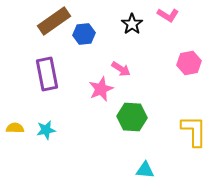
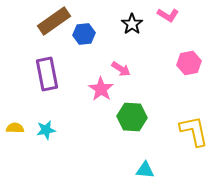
pink star: rotated 15 degrees counterclockwise
yellow L-shape: rotated 12 degrees counterclockwise
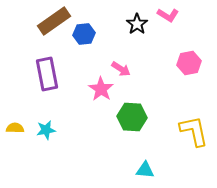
black star: moved 5 px right
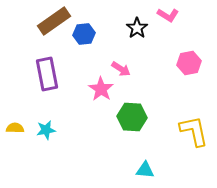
black star: moved 4 px down
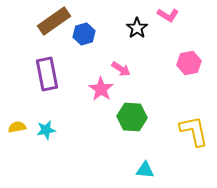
blue hexagon: rotated 10 degrees counterclockwise
yellow semicircle: moved 2 px right, 1 px up; rotated 12 degrees counterclockwise
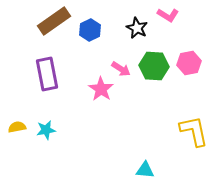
black star: rotated 10 degrees counterclockwise
blue hexagon: moved 6 px right, 4 px up; rotated 10 degrees counterclockwise
green hexagon: moved 22 px right, 51 px up
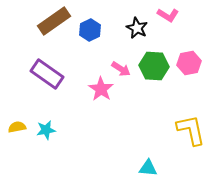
purple rectangle: rotated 44 degrees counterclockwise
yellow L-shape: moved 3 px left, 1 px up
cyan triangle: moved 3 px right, 2 px up
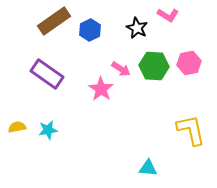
cyan star: moved 2 px right
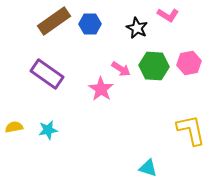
blue hexagon: moved 6 px up; rotated 25 degrees clockwise
yellow semicircle: moved 3 px left
cyan triangle: rotated 12 degrees clockwise
